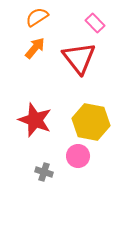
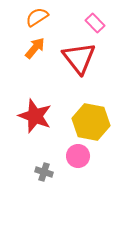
red star: moved 4 px up
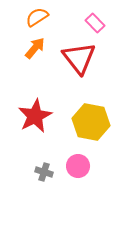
red star: rotated 24 degrees clockwise
pink circle: moved 10 px down
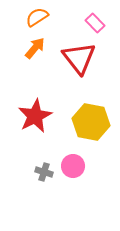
pink circle: moved 5 px left
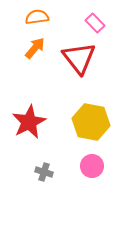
orange semicircle: rotated 25 degrees clockwise
red star: moved 6 px left, 6 px down
pink circle: moved 19 px right
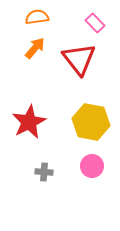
red triangle: moved 1 px down
gray cross: rotated 12 degrees counterclockwise
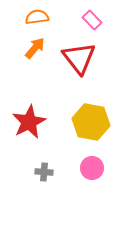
pink rectangle: moved 3 px left, 3 px up
red triangle: moved 1 px up
pink circle: moved 2 px down
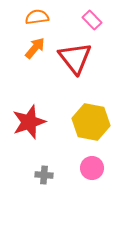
red triangle: moved 4 px left
red star: rotated 8 degrees clockwise
gray cross: moved 3 px down
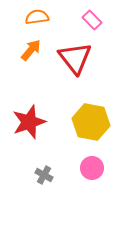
orange arrow: moved 4 px left, 2 px down
gray cross: rotated 24 degrees clockwise
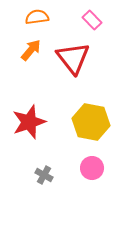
red triangle: moved 2 px left
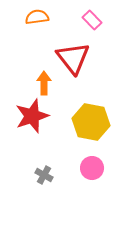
orange arrow: moved 13 px right, 33 px down; rotated 40 degrees counterclockwise
red star: moved 3 px right, 6 px up
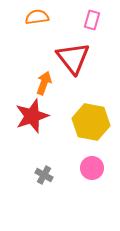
pink rectangle: rotated 60 degrees clockwise
orange arrow: rotated 20 degrees clockwise
